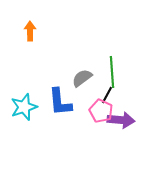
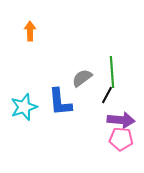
pink pentagon: moved 20 px right, 28 px down; rotated 20 degrees counterclockwise
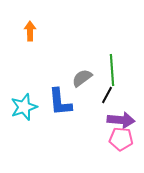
green line: moved 2 px up
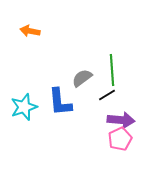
orange arrow: rotated 78 degrees counterclockwise
black line: rotated 30 degrees clockwise
pink pentagon: moved 1 px left; rotated 30 degrees counterclockwise
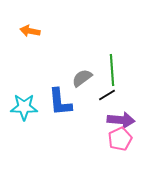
cyan star: rotated 20 degrees clockwise
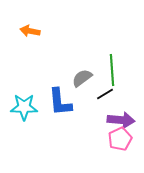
black line: moved 2 px left, 1 px up
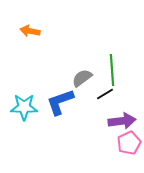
blue L-shape: rotated 76 degrees clockwise
purple arrow: moved 1 px right, 1 px down; rotated 12 degrees counterclockwise
pink pentagon: moved 9 px right, 4 px down
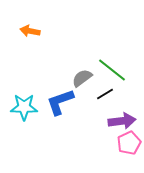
green line: rotated 48 degrees counterclockwise
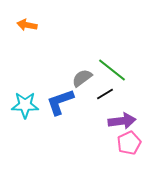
orange arrow: moved 3 px left, 6 px up
cyan star: moved 1 px right, 2 px up
